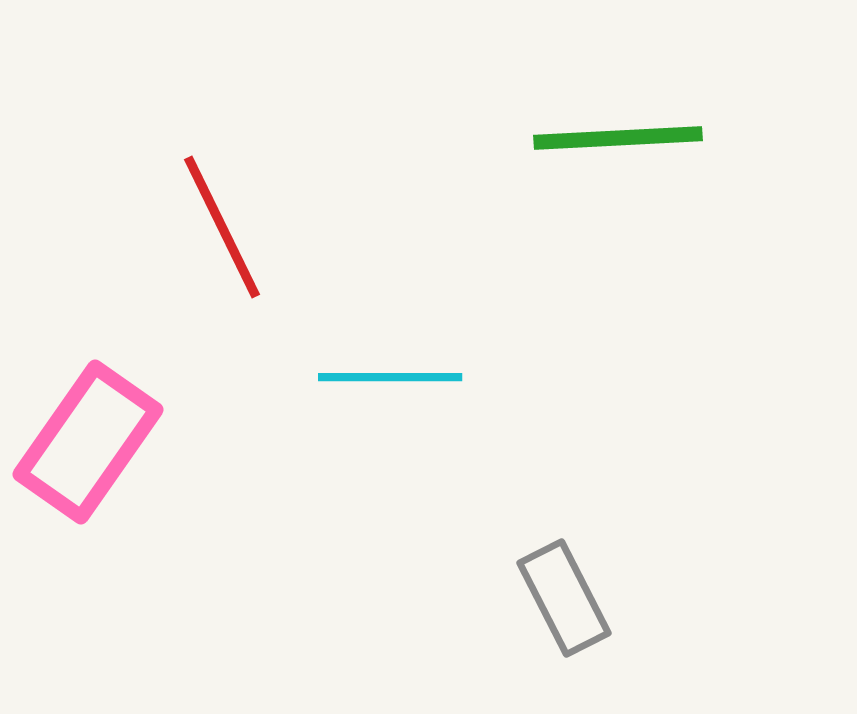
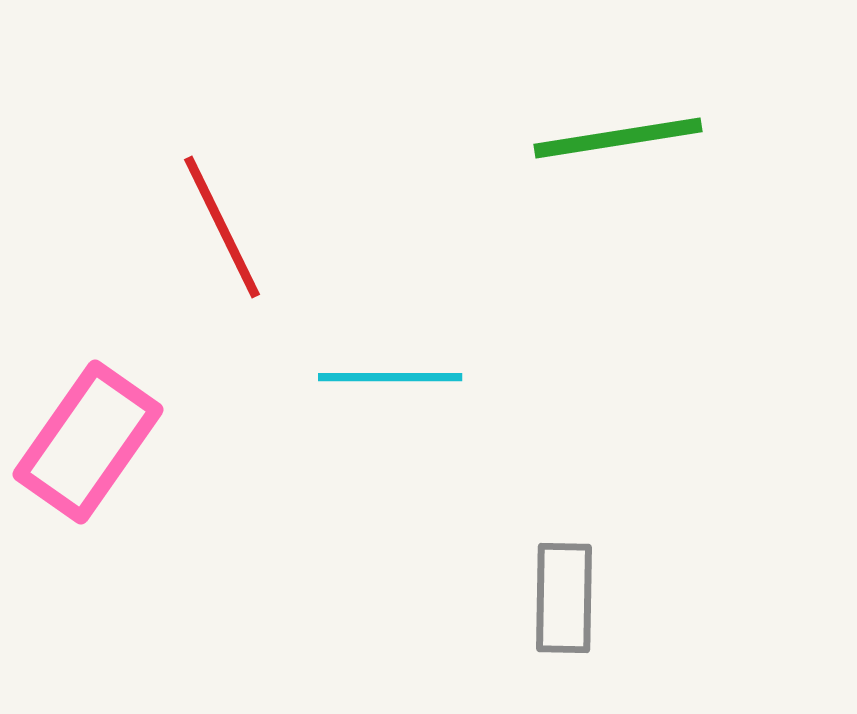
green line: rotated 6 degrees counterclockwise
gray rectangle: rotated 28 degrees clockwise
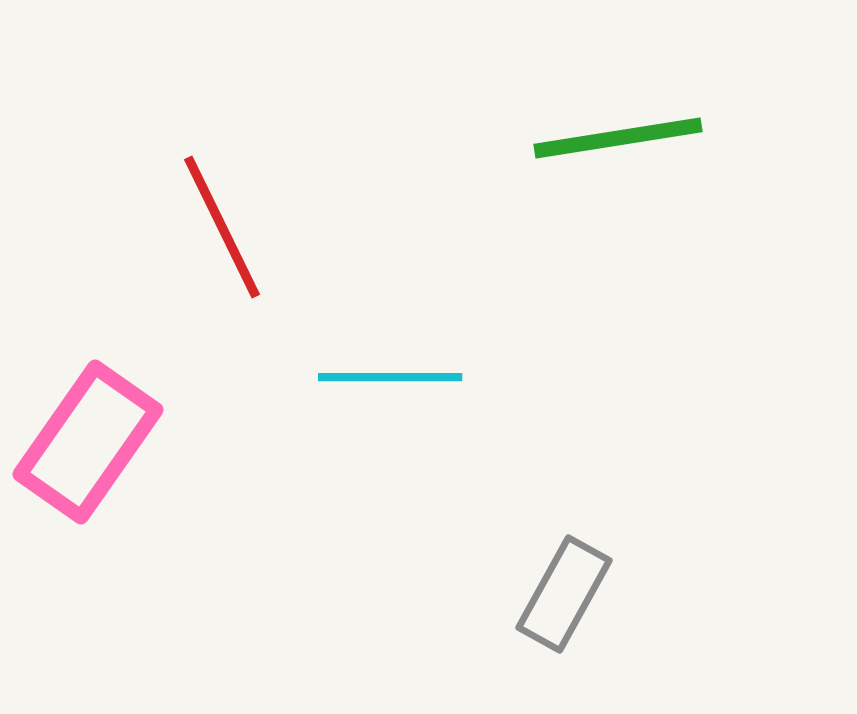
gray rectangle: moved 4 px up; rotated 28 degrees clockwise
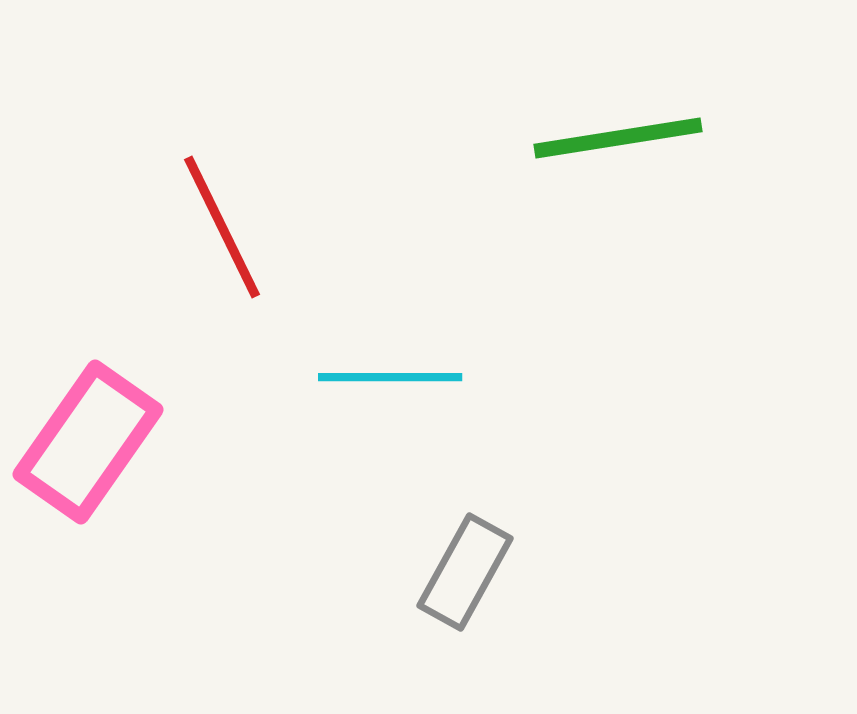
gray rectangle: moved 99 px left, 22 px up
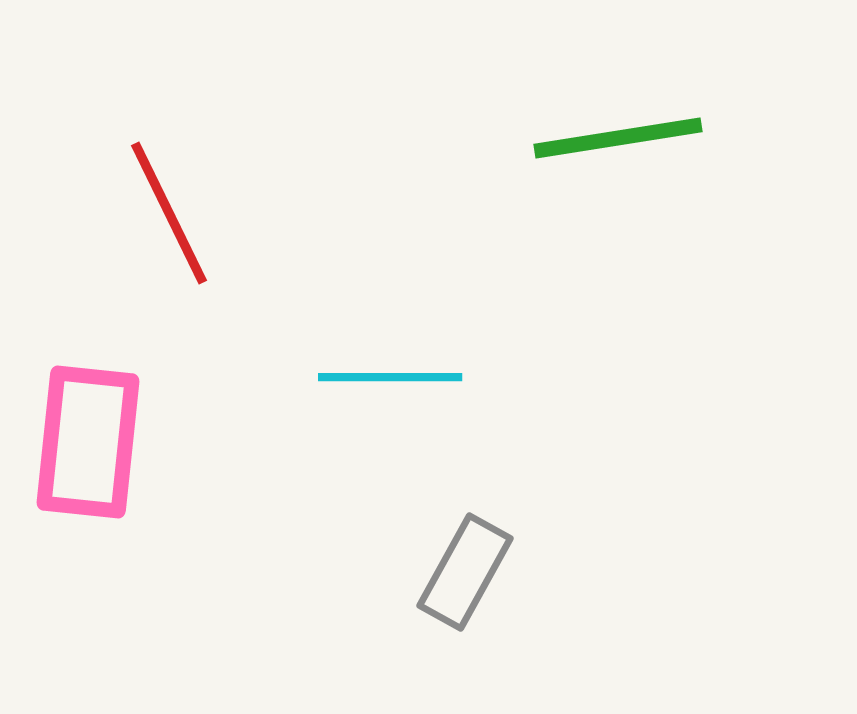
red line: moved 53 px left, 14 px up
pink rectangle: rotated 29 degrees counterclockwise
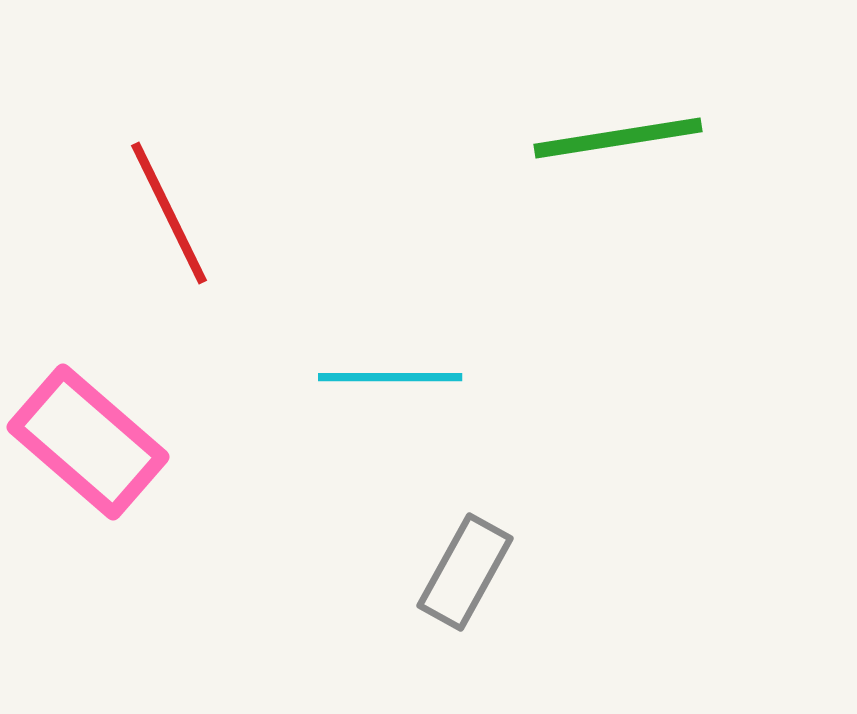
pink rectangle: rotated 55 degrees counterclockwise
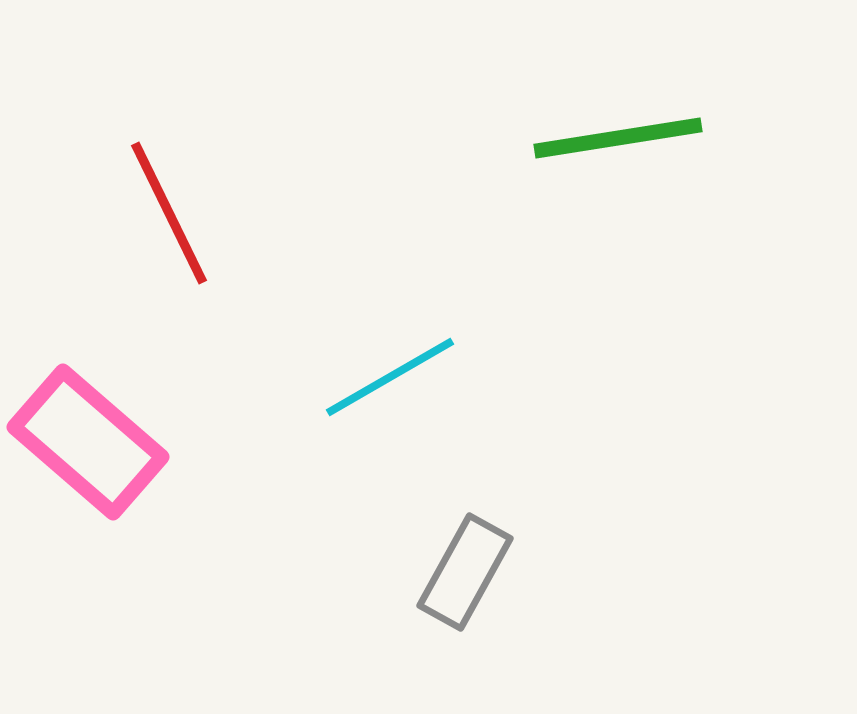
cyan line: rotated 30 degrees counterclockwise
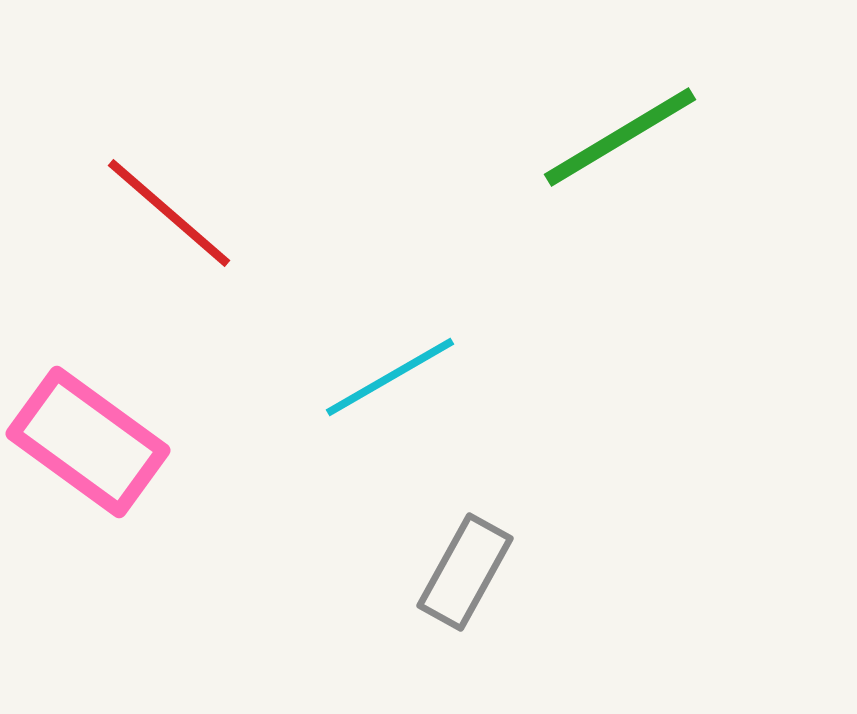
green line: moved 2 px right, 1 px up; rotated 22 degrees counterclockwise
red line: rotated 23 degrees counterclockwise
pink rectangle: rotated 5 degrees counterclockwise
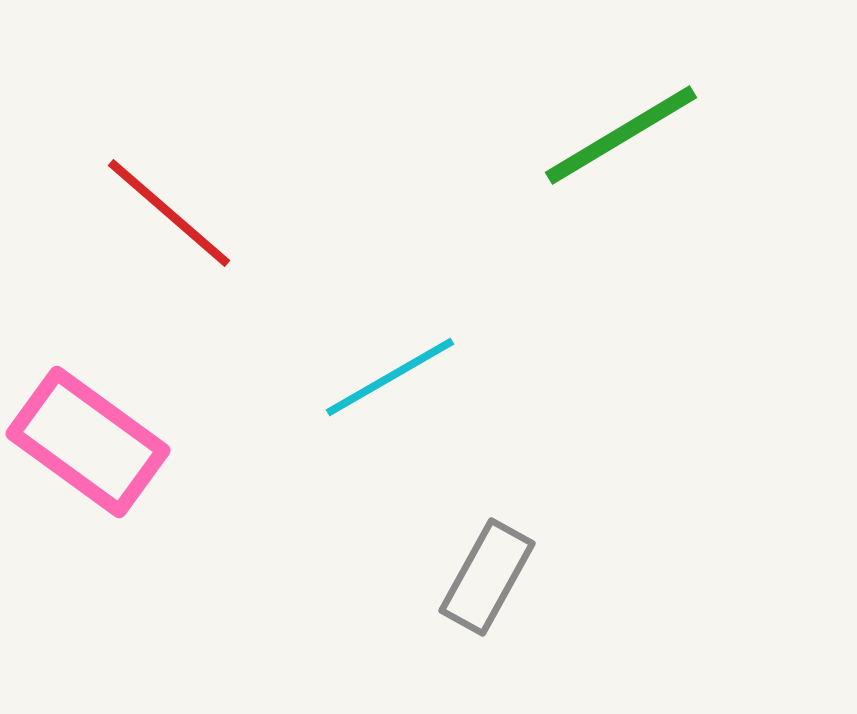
green line: moved 1 px right, 2 px up
gray rectangle: moved 22 px right, 5 px down
